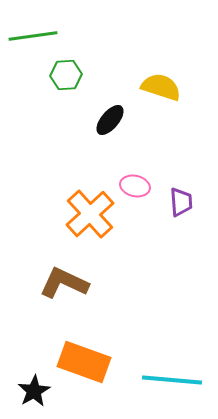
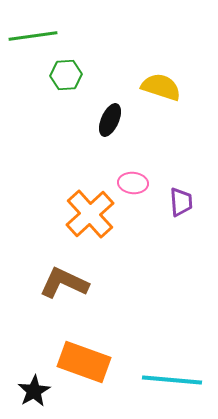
black ellipse: rotated 16 degrees counterclockwise
pink ellipse: moved 2 px left, 3 px up; rotated 8 degrees counterclockwise
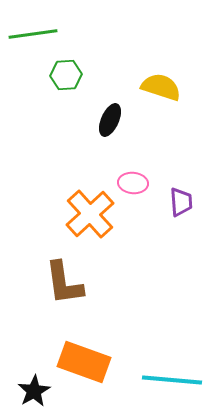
green line: moved 2 px up
brown L-shape: rotated 123 degrees counterclockwise
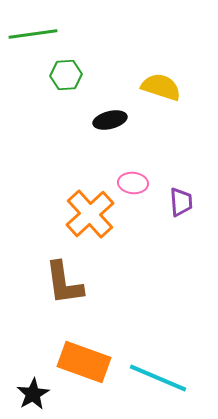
black ellipse: rotated 52 degrees clockwise
cyan line: moved 14 px left, 2 px up; rotated 18 degrees clockwise
black star: moved 1 px left, 3 px down
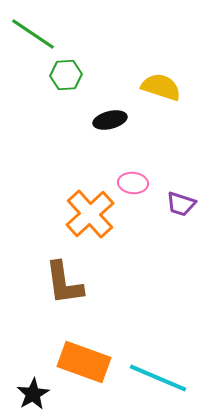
green line: rotated 42 degrees clockwise
purple trapezoid: moved 2 px down; rotated 112 degrees clockwise
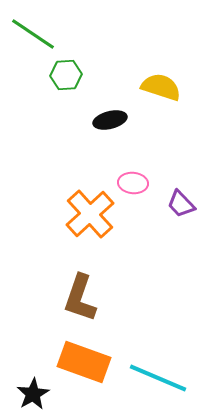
purple trapezoid: rotated 28 degrees clockwise
brown L-shape: moved 16 px right, 15 px down; rotated 27 degrees clockwise
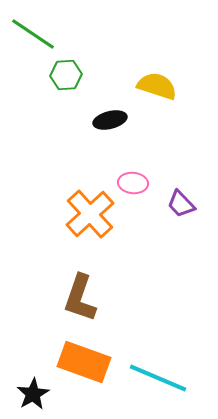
yellow semicircle: moved 4 px left, 1 px up
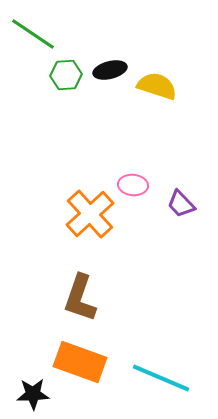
black ellipse: moved 50 px up
pink ellipse: moved 2 px down
orange rectangle: moved 4 px left
cyan line: moved 3 px right
black star: rotated 28 degrees clockwise
